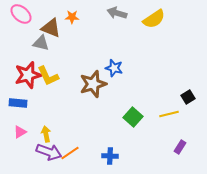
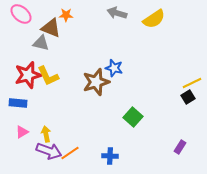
orange star: moved 6 px left, 2 px up
brown star: moved 3 px right, 2 px up
yellow line: moved 23 px right, 31 px up; rotated 12 degrees counterclockwise
pink triangle: moved 2 px right
purple arrow: moved 1 px up
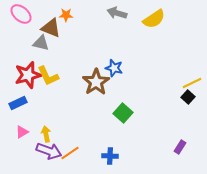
brown star: rotated 16 degrees counterclockwise
black square: rotated 16 degrees counterclockwise
blue rectangle: rotated 30 degrees counterclockwise
green square: moved 10 px left, 4 px up
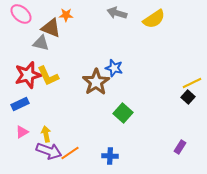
blue rectangle: moved 2 px right, 1 px down
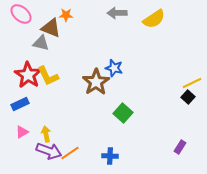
gray arrow: rotated 18 degrees counterclockwise
red star: rotated 24 degrees counterclockwise
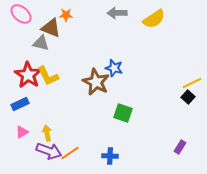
brown star: rotated 12 degrees counterclockwise
green square: rotated 24 degrees counterclockwise
yellow arrow: moved 1 px right, 1 px up
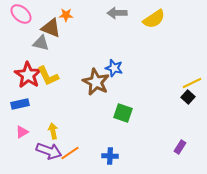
blue rectangle: rotated 12 degrees clockwise
yellow arrow: moved 6 px right, 2 px up
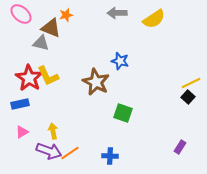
orange star: rotated 16 degrees counterclockwise
blue star: moved 6 px right, 7 px up
red star: moved 1 px right, 3 px down
yellow line: moved 1 px left
